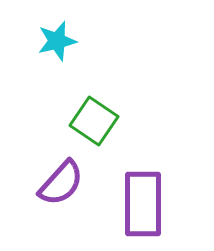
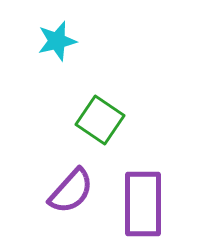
green square: moved 6 px right, 1 px up
purple semicircle: moved 10 px right, 8 px down
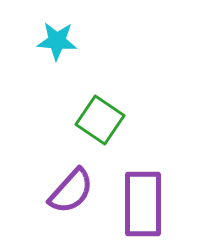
cyan star: rotated 18 degrees clockwise
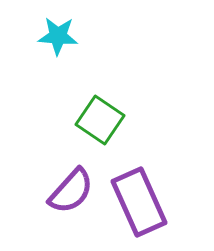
cyan star: moved 1 px right, 5 px up
purple rectangle: moved 4 px left, 2 px up; rotated 24 degrees counterclockwise
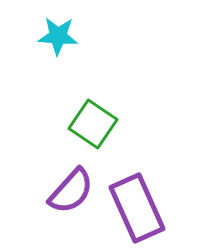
green square: moved 7 px left, 4 px down
purple rectangle: moved 2 px left, 6 px down
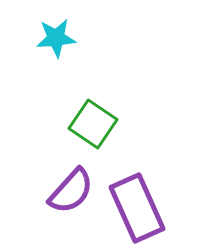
cyan star: moved 2 px left, 2 px down; rotated 9 degrees counterclockwise
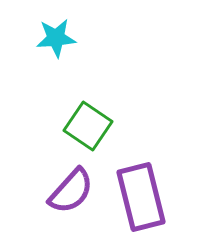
green square: moved 5 px left, 2 px down
purple rectangle: moved 4 px right, 11 px up; rotated 10 degrees clockwise
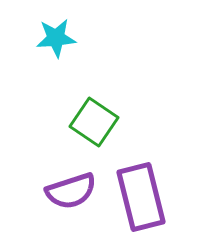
green square: moved 6 px right, 4 px up
purple semicircle: rotated 30 degrees clockwise
